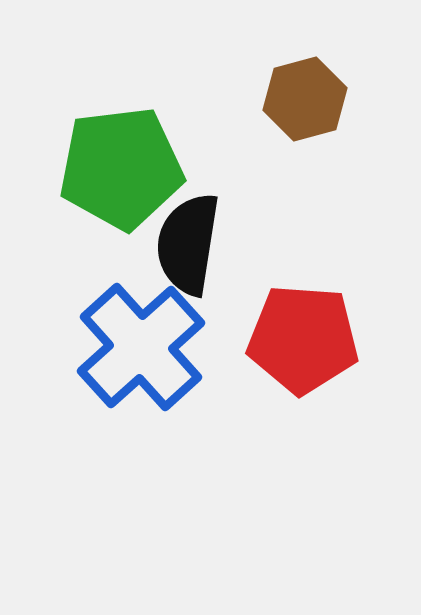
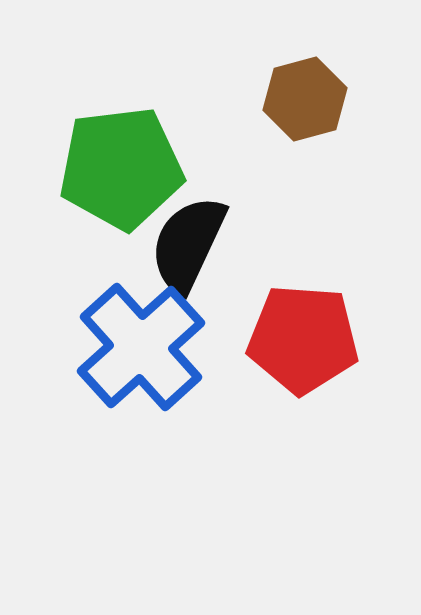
black semicircle: rotated 16 degrees clockwise
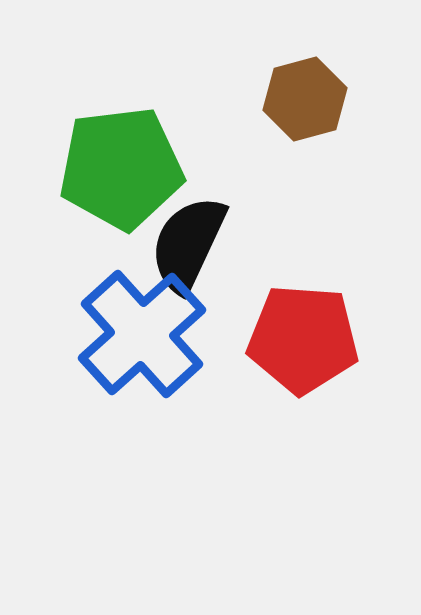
blue cross: moved 1 px right, 13 px up
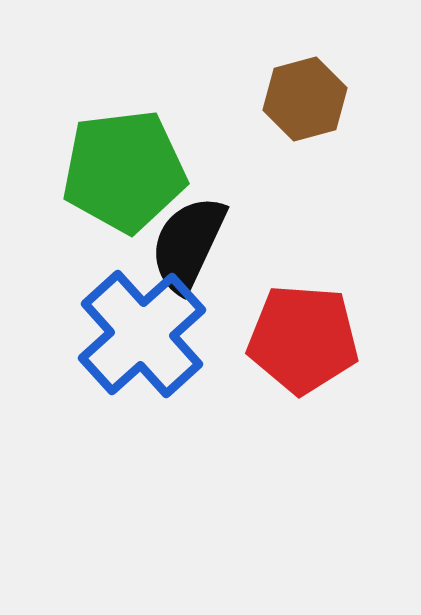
green pentagon: moved 3 px right, 3 px down
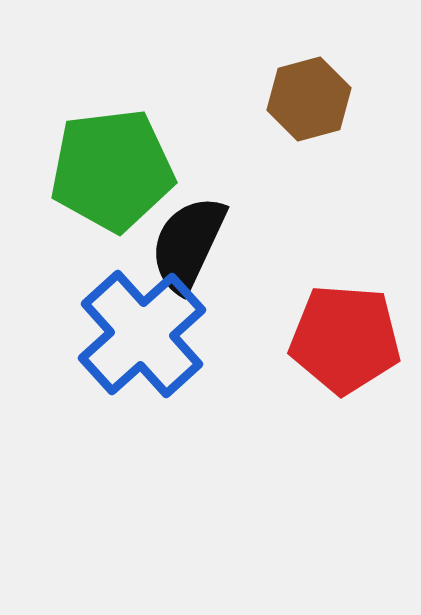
brown hexagon: moved 4 px right
green pentagon: moved 12 px left, 1 px up
red pentagon: moved 42 px right
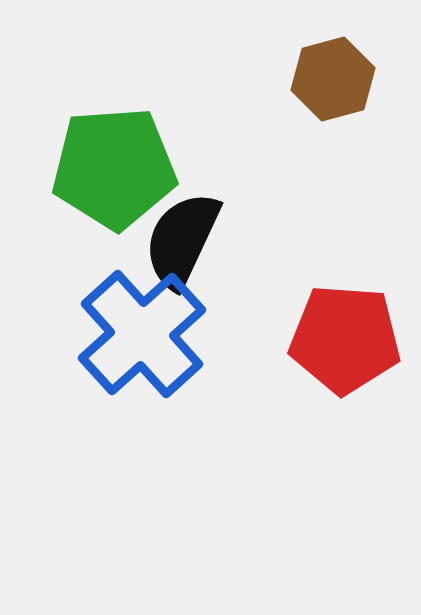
brown hexagon: moved 24 px right, 20 px up
green pentagon: moved 2 px right, 2 px up; rotated 3 degrees clockwise
black semicircle: moved 6 px left, 4 px up
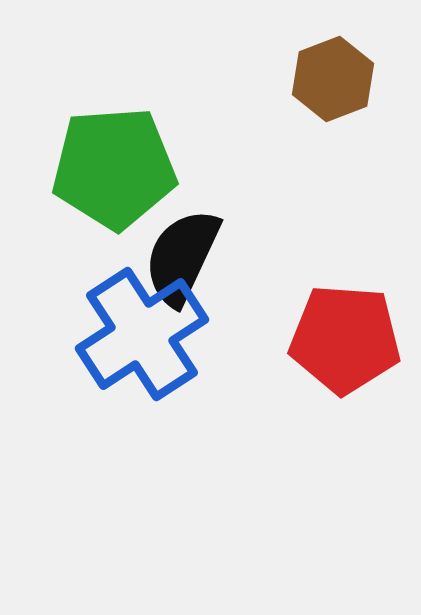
brown hexagon: rotated 6 degrees counterclockwise
black semicircle: moved 17 px down
blue cross: rotated 9 degrees clockwise
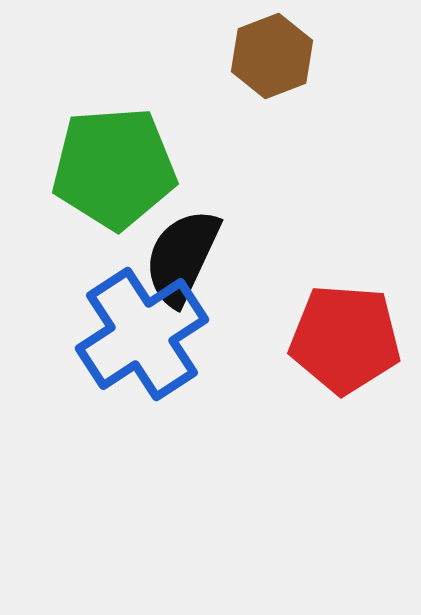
brown hexagon: moved 61 px left, 23 px up
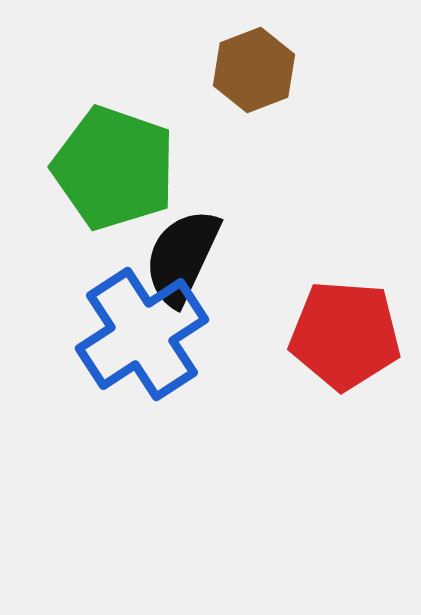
brown hexagon: moved 18 px left, 14 px down
green pentagon: rotated 23 degrees clockwise
red pentagon: moved 4 px up
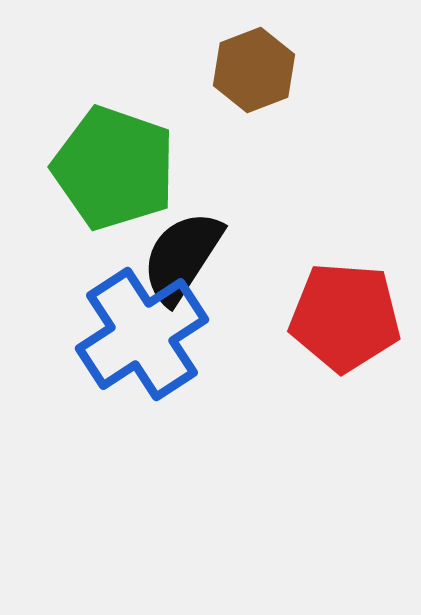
black semicircle: rotated 8 degrees clockwise
red pentagon: moved 18 px up
